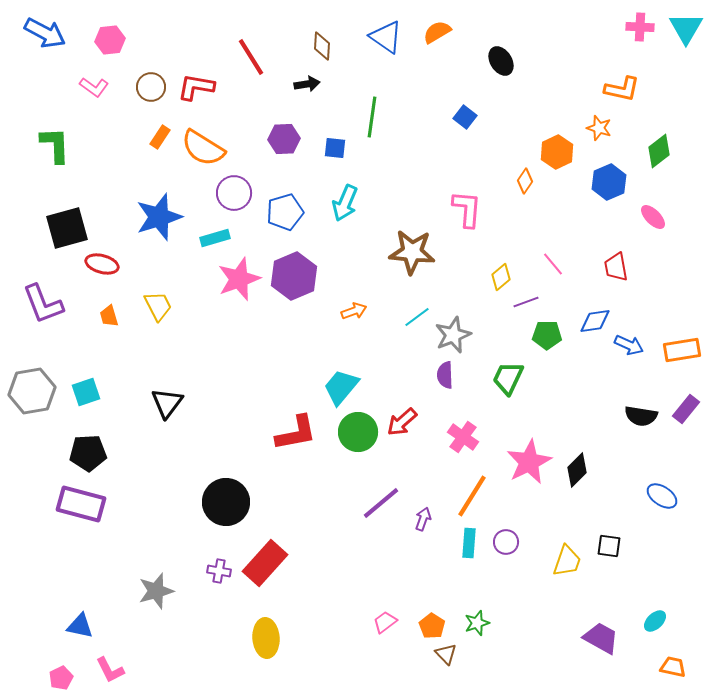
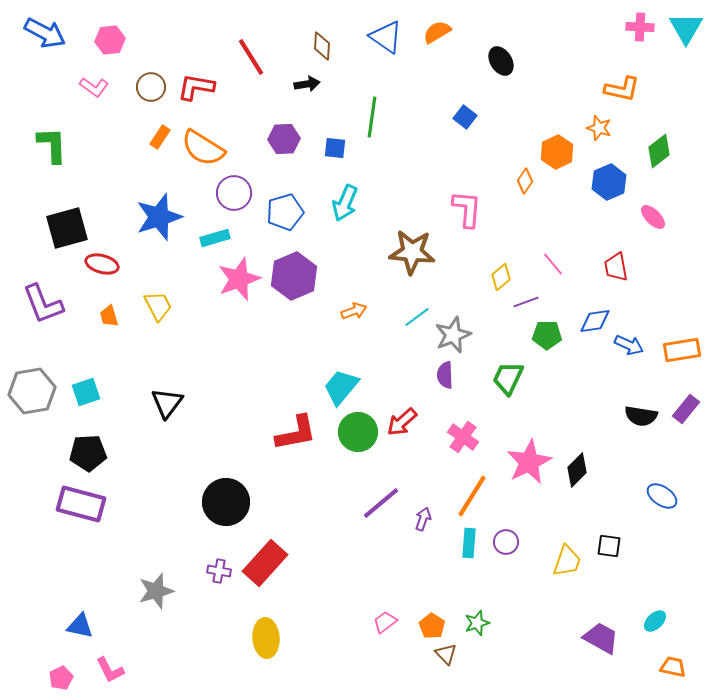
green L-shape at (55, 145): moved 3 px left
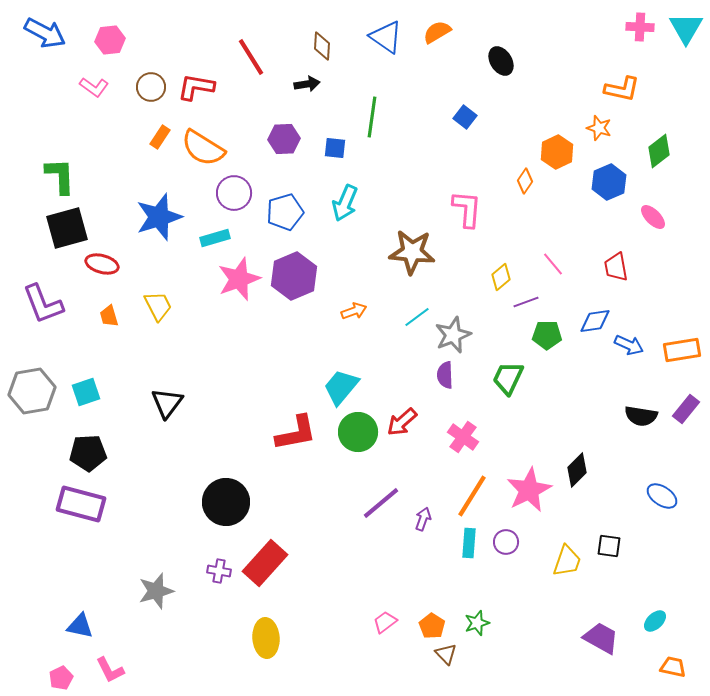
green L-shape at (52, 145): moved 8 px right, 31 px down
pink star at (529, 462): moved 28 px down
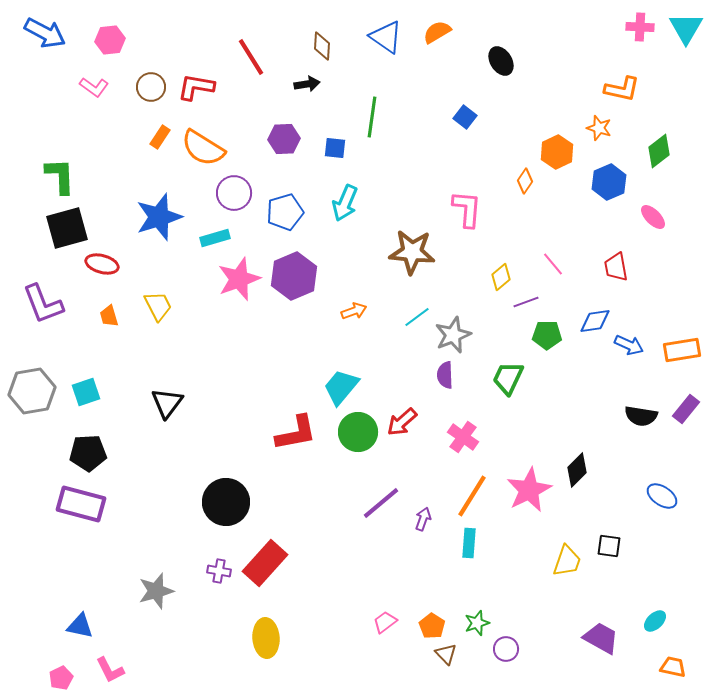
purple circle at (506, 542): moved 107 px down
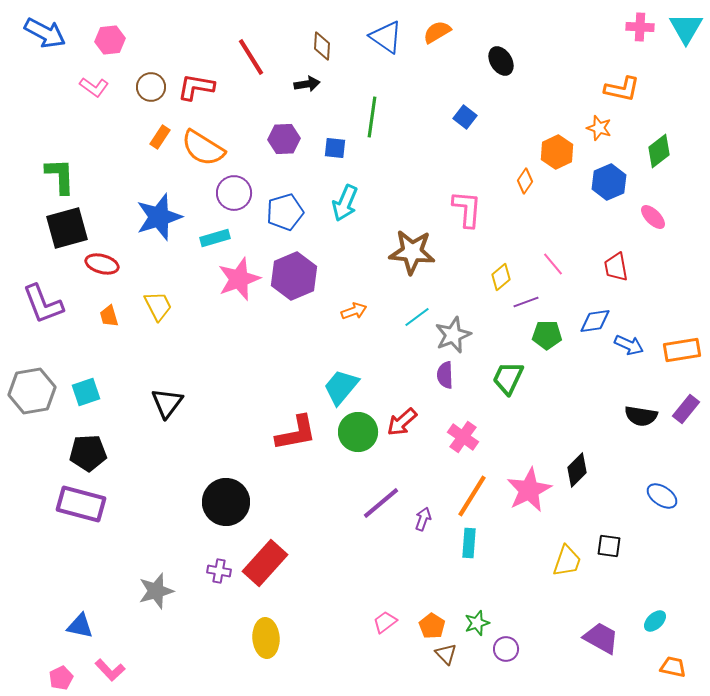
pink L-shape at (110, 670): rotated 16 degrees counterclockwise
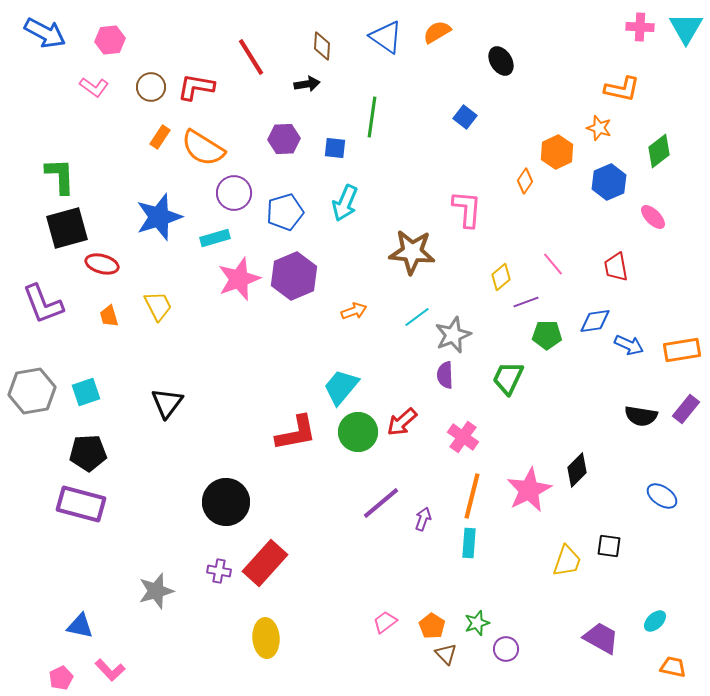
orange line at (472, 496): rotated 18 degrees counterclockwise
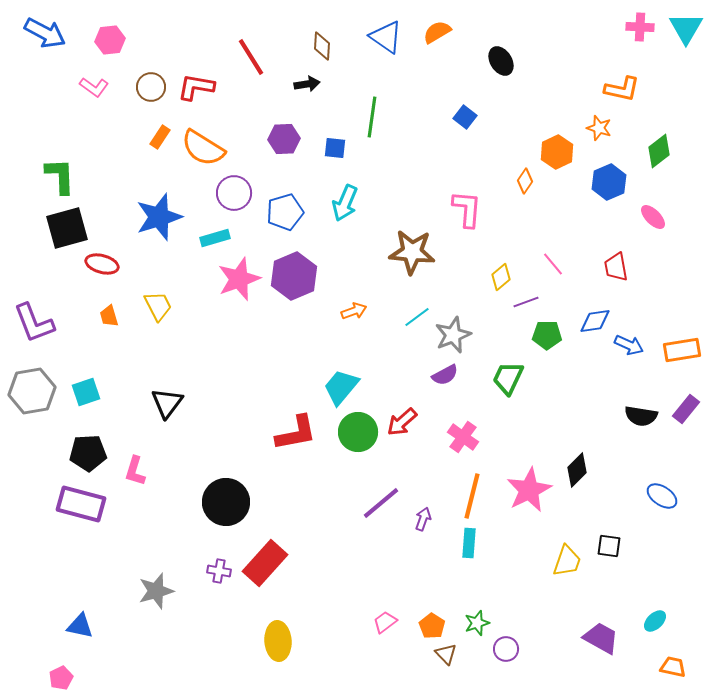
purple L-shape at (43, 304): moved 9 px left, 19 px down
purple semicircle at (445, 375): rotated 116 degrees counterclockwise
yellow ellipse at (266, 638): moved 12 px right, 3 px down
pink L-shape at (110, 670): moved 25 px right, 199 px up; rotated 60 degrees clockwise
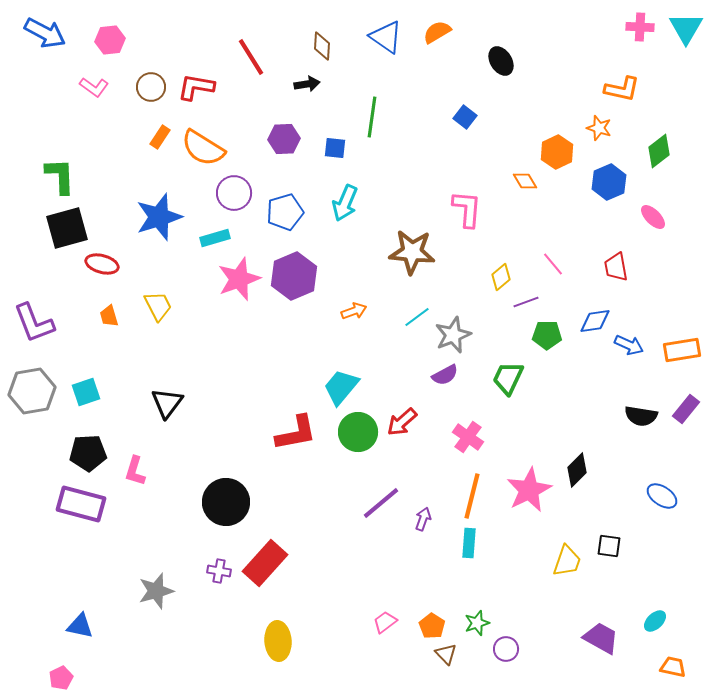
orange diamond at (525, 181): rotated 65 degrees counterclockwise
pink cross at (463, 437): moved 5 px right
